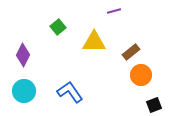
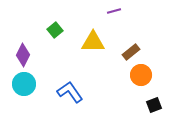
green square: moved 3 px left, 3 px down
yellow triangle: moved 1 px left
cyan circle: moved 7 px up
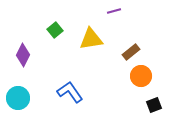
yellow triangle: moved 2 px left, 3 px up; rotated 10 degrees counterclockwise
orange circle: moved 1 px down
cyan circle: moved 6 px left, 14 px down
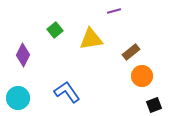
orange circle: moved 1 px right
blue L-shape: moved 3 px left
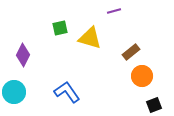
green square: moved 5 px right, 2 px up; rotated 28 degrees clockwise
yellow triangle: moved 1 px left, 1 px up; rotated 25 degrees clockwise
cyan circle: moved 4 px left, 6 px up
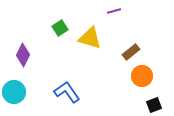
green square: rotated 21 degrees counterclockwise
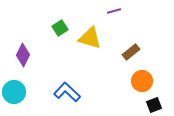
orange circle: moved 5 px down
blue L-shape: rotated 12 degrees counterclockwise
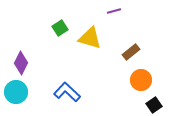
purple diamond: moved 2 px left, 8 px down
orange circle: moved 1 px left, 1 px up
cyan circle: moved 2 px right
black square: rotated 14 degrees counterclockwise
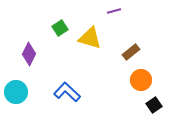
purple diamond: moved 8 px right, 9 px up
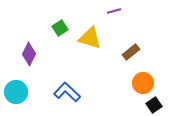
orange circle: moved 2 px right, 3 px down
